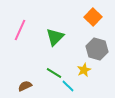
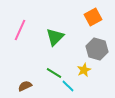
orange square: rotated 18 degrees clockwise
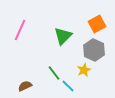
orange square: moved 4 px right, 7 px down
green triangle: moved 8 px right, 1 px up
gray hexagon: moved 3 px left, 1 px down; rotated 10 degrees clockwise
green line: rotated 21 degrees clockwise
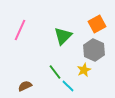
green line: moved 1 px right, 1 px up
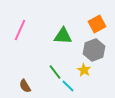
green triangle: rotated 48 degrees clockwise
gray hexagon: rotated 15 degrees clockwise
yellow star: rotated 16 degrees counterclockwise
brown semicircle: rotated 96 degrees counterclockwise
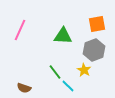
orange square: rotated 18 degrees clockwise
brown semicircle: moved 1 px left, 2 px down; rotated 40 degrees counterclockwise
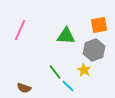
orange square: moved 2 px right, 1 px down
green triangle: moved 3 px right
